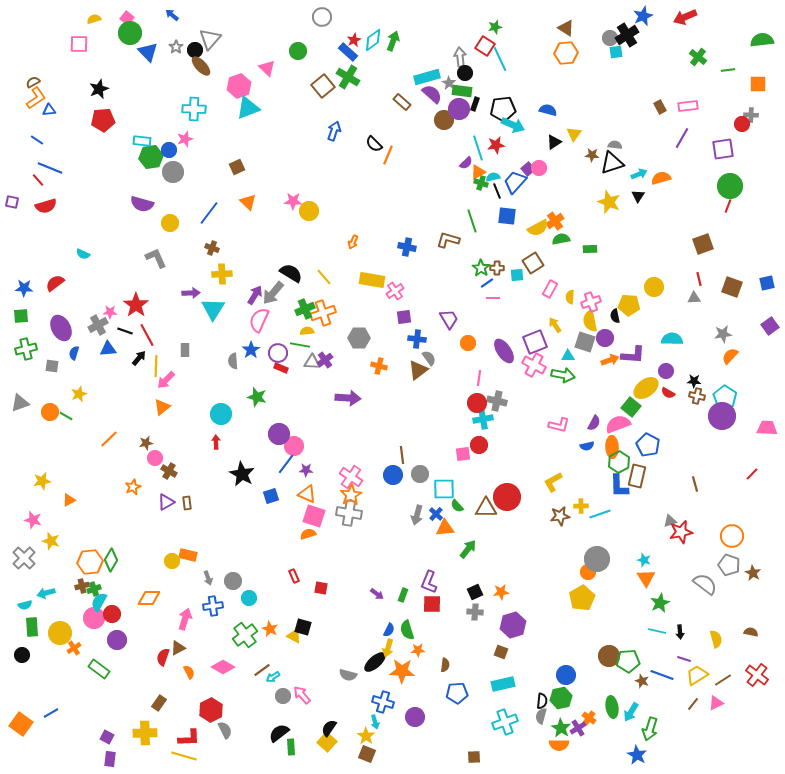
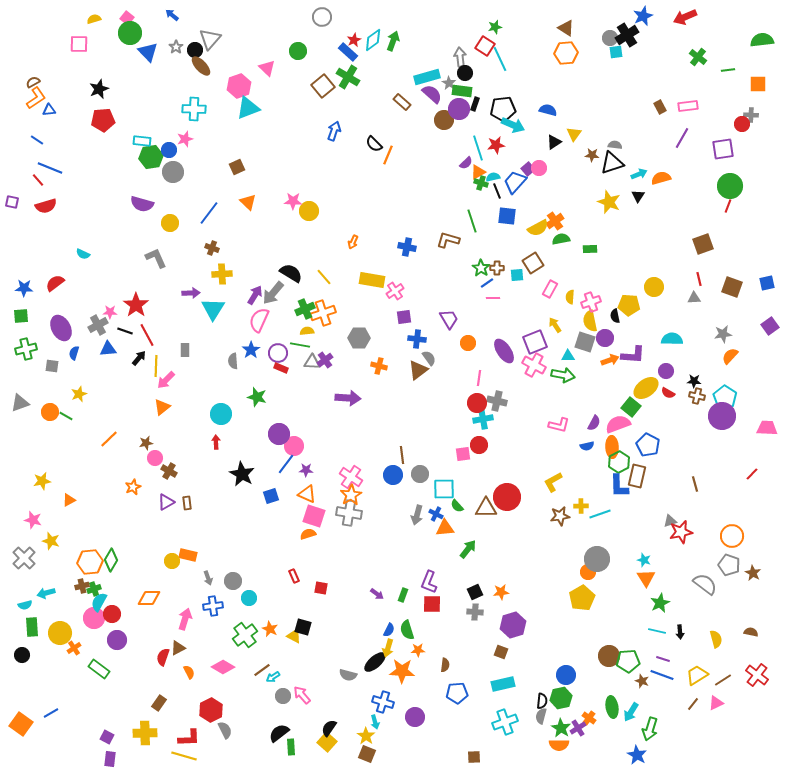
blue cross at (436, 514): rotated 16 degrees counterclockwise
purple line at (684, 659): moved 21 px left
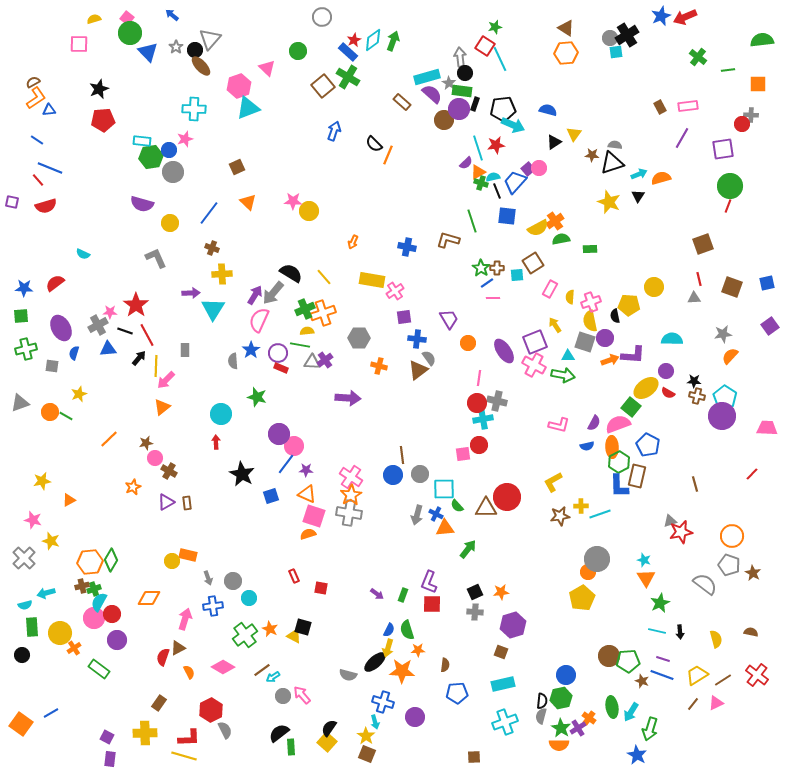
blue star at (643, 16): moved 18 px right
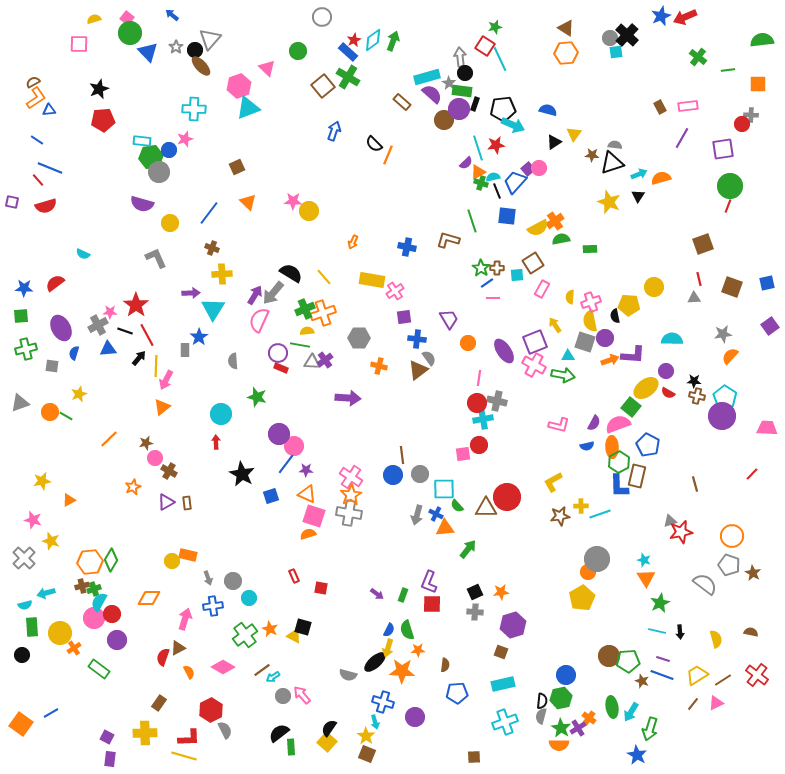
black cross at (627, 35): rotated 15 degrees counterclockwise
gray circle at (173, 172): moved 14 px left
pink rectangle at (550, 289): moved 8 px left
blue star at (251, 350): moved 52 px left, 13 px up
pink arrow at (166, 380): rotated 18 degrees counterclockwise
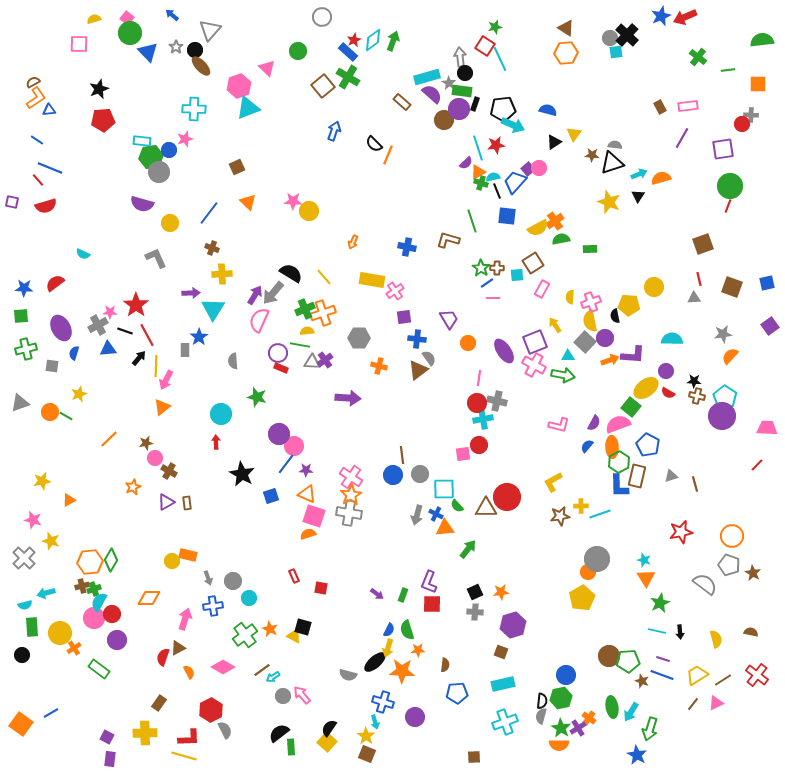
gray triangle at (210, 39): moved 9 px up
gray square at (585, 342): rotated 25 degrees clockwise
blue semicircle at (587, 446): rotated 144 degrees clockwise
red line at (752, 474): moved 5 px right, 9 px up
gray triangle at (670, 521): moved 1 px right, 45 px up
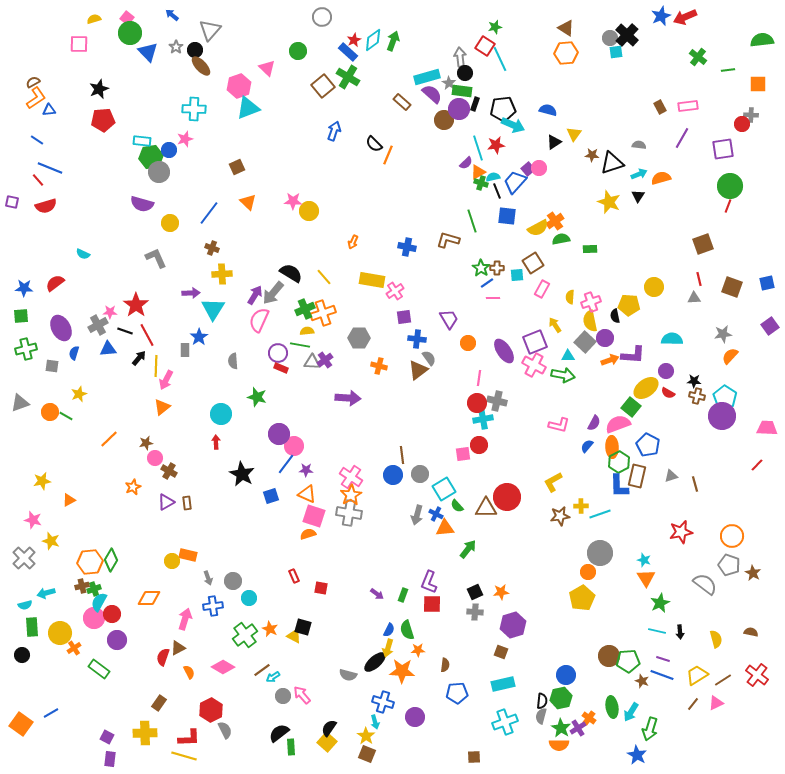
gray semicircle at (615, 145): moved 24 px right
cyan square at (444, 489): rotated 30 degrees counterclockwise
gray circle at (597, 559): moved 3 px right, 6 px up
